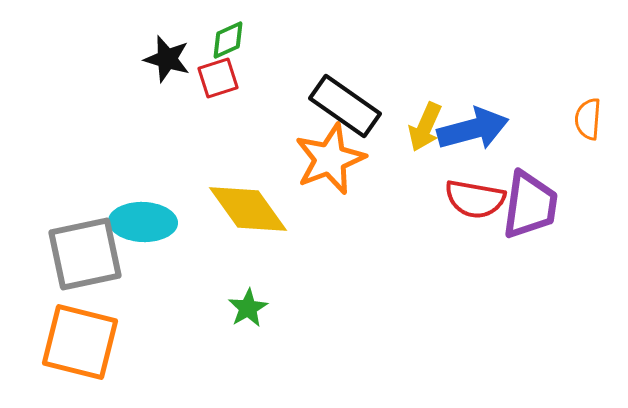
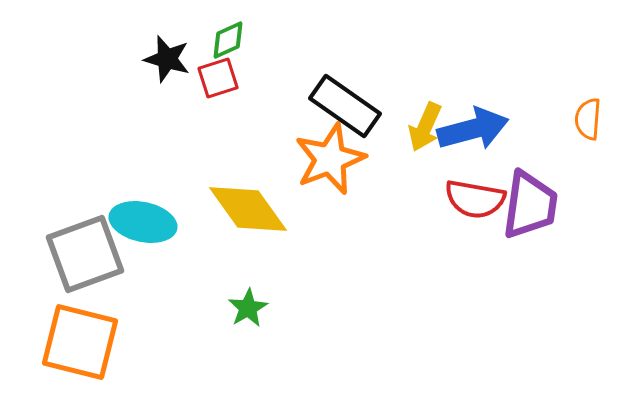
cyan ellipse: rotated 10 degrees clockwise
gray square: rotated 8 degrees counterclockwise
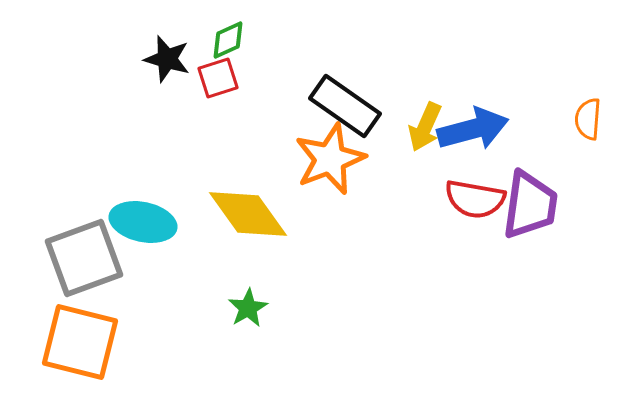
yellow diamond: moved 5 px down
gray square: moved 1 px left, 4 px down
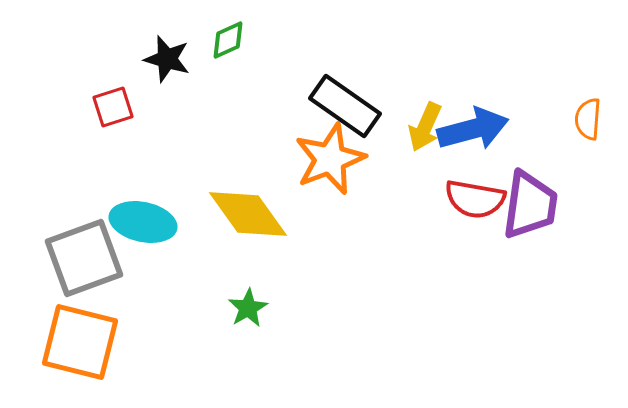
red square: moved 105 px left, 29 px down
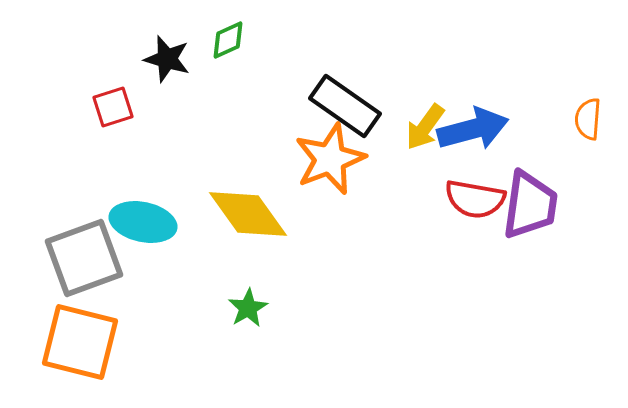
yellow arrow: rotated 12 degrees clockwise
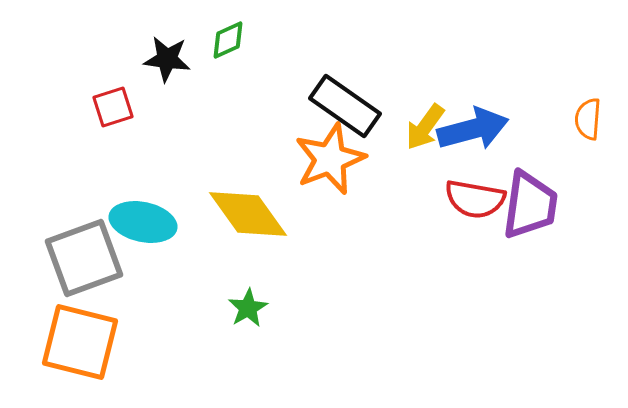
black star: rotated 9 degrees counterclockwise
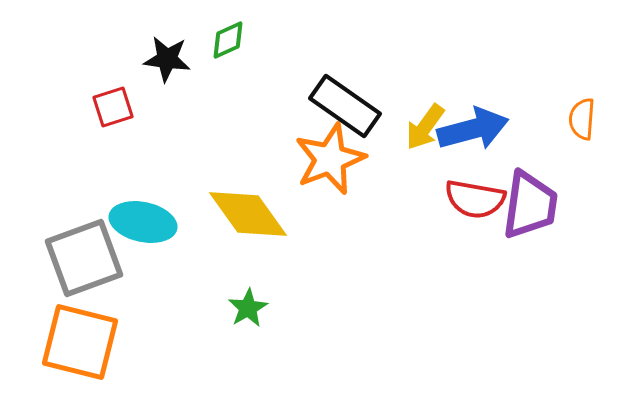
orange semicircle: moved 6 px left
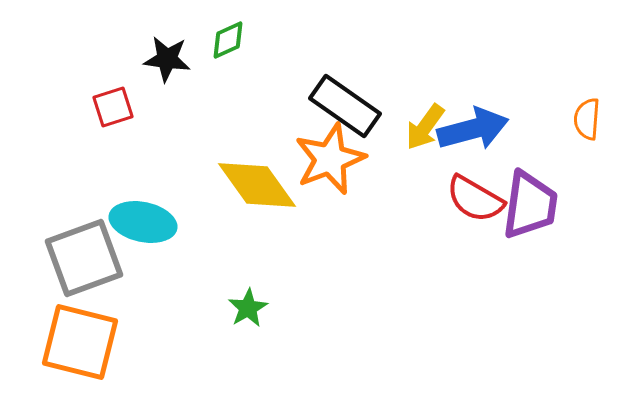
orange semicircle: moved 5 px right
red semicircle: rotated 20 degrees clockwise
yellow diamond: moved 9 px right, 29 px up
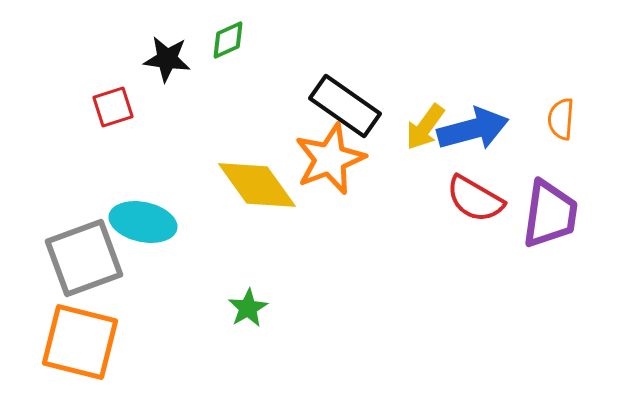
orange semicircle: moved 26 px left
purple trapezoid: moved 20 px right, 9 px down
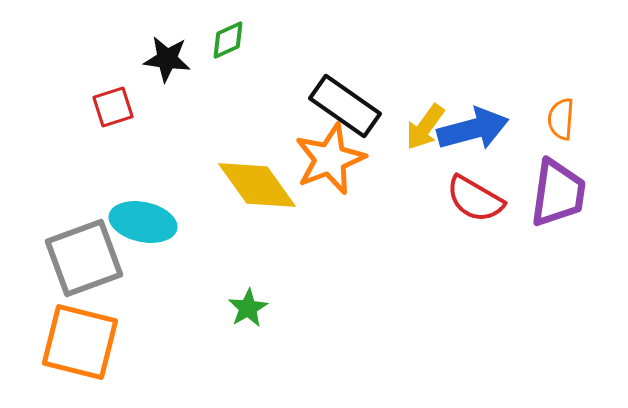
purple trapezoid: moved 8 px right, 21 px up
